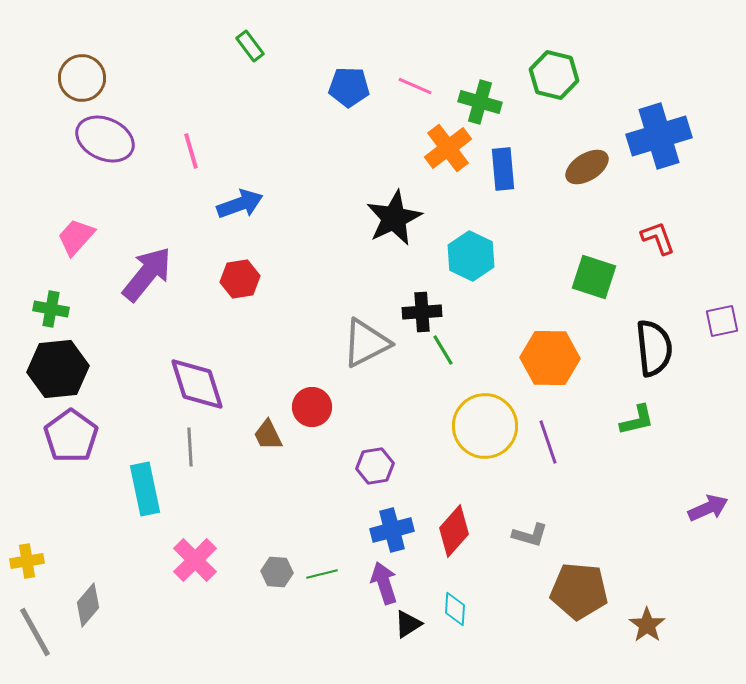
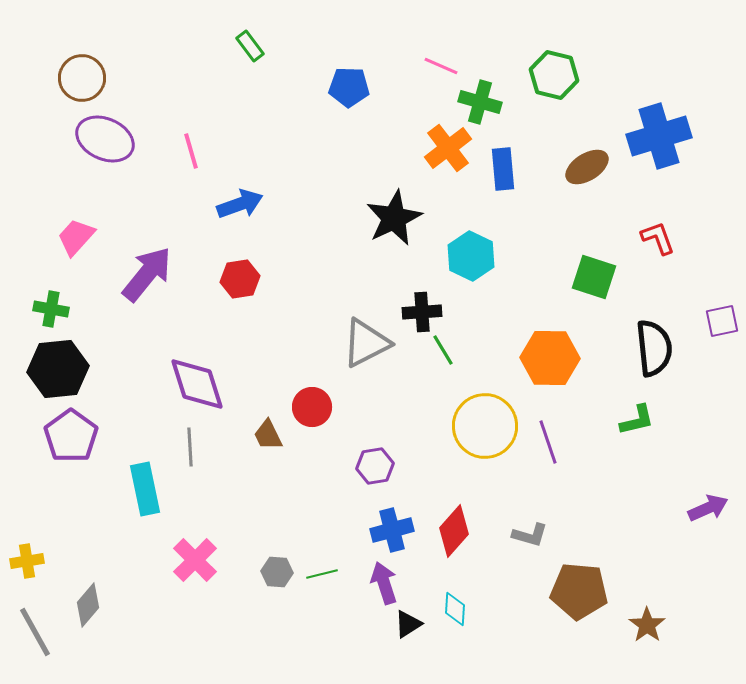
pink line at (415, 86): moved 26 px right, 20 px up
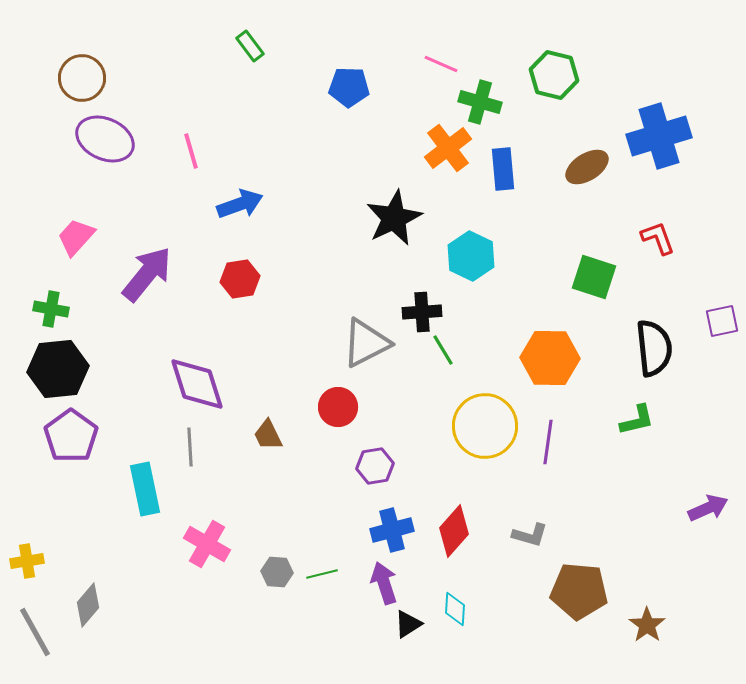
pink line at (441, 66): moved 2 px up
red circle at (312, 407): moved 26 px right
purple line at (548, 442): rotated 27 degrees clockwise
pink cross at (195, 560): moved 12 px right, 16 px up; rotated 15 degrees counterclockwise
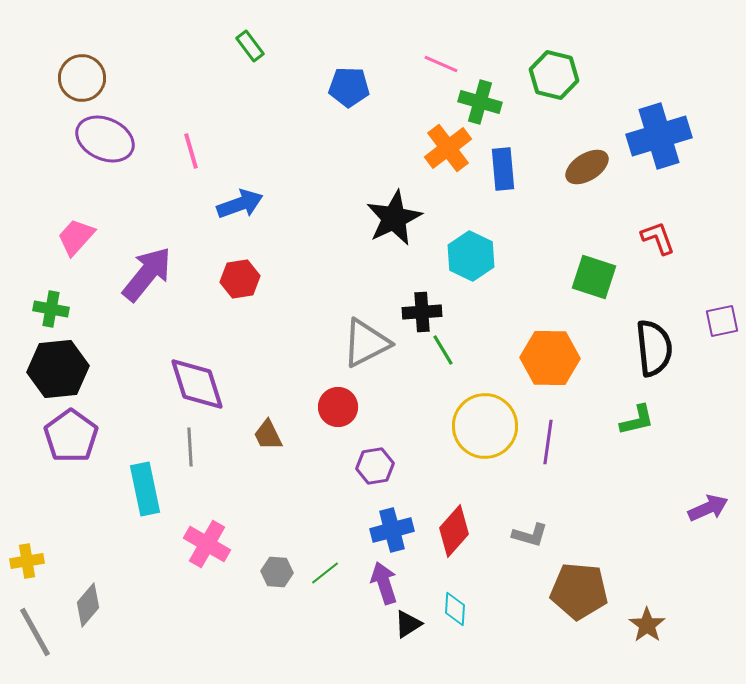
green line at (322, 574): moved 3 px right, 1 px up; rotated 24 degrees counterclockwise
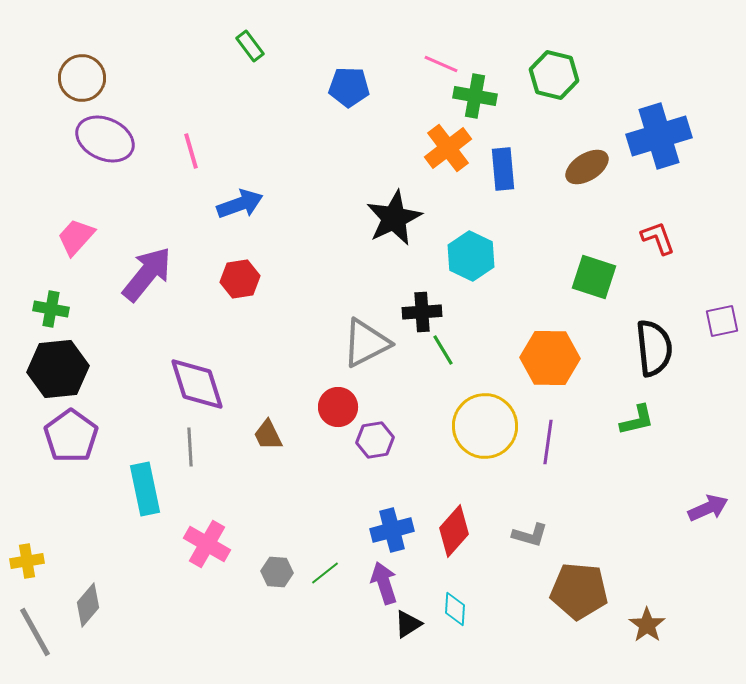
green cross at (480, 102): moved 5 px left, 6 px up; rotated 6 degrees counterclockwise
purple hexagon at (375, 466): moved 26 px up
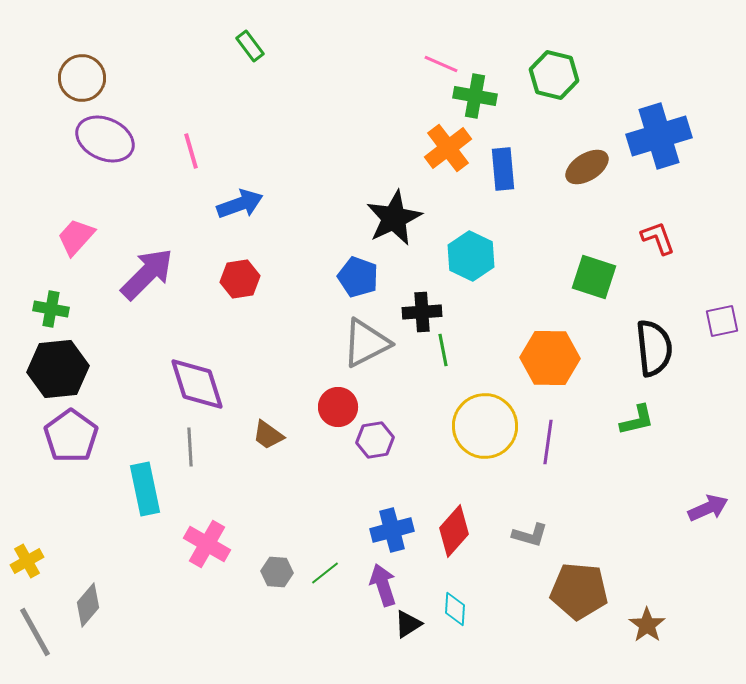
blue pentagon at (349, 87): moved 9 px right, 190 px down; rotated 18 degrees clockwise
purple arrow at (147, 274): rotated 6 degrees clockwise
green line at (443, 350): rotated 20 degrees clockwise
brown trapezoid at (268, 435): rotated 28 degrees counterclockwise
yellow cross at (27, 561): rotated 20 degrees counterclockwise
purple arrow at (384, 583): moved 1 px left, 2 px down
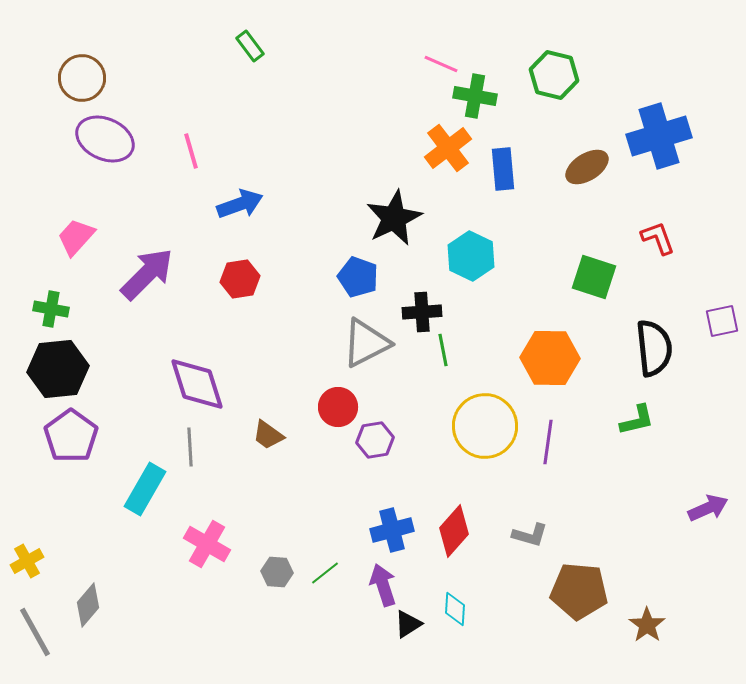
cyan rectangle at (145, 489): rotated 42 degrees clockwise
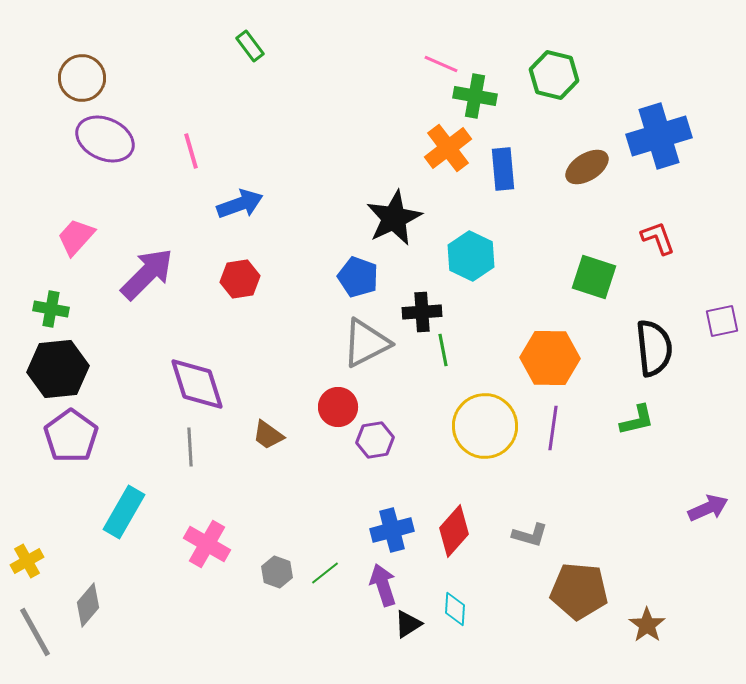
purple line at (548, 442): moved 5 px right, 14 px up
cyan rectangle at (145, 489): moved 21 px left, 23 px down
gray hexagon at (277, 572): rotated 16 degrees clockwise
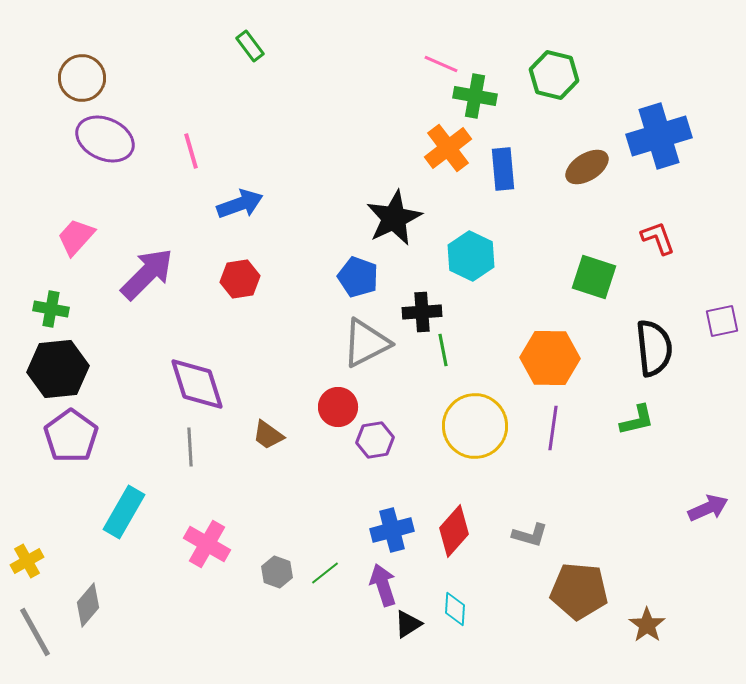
yellow circle at (485, 426): moved 10 px left
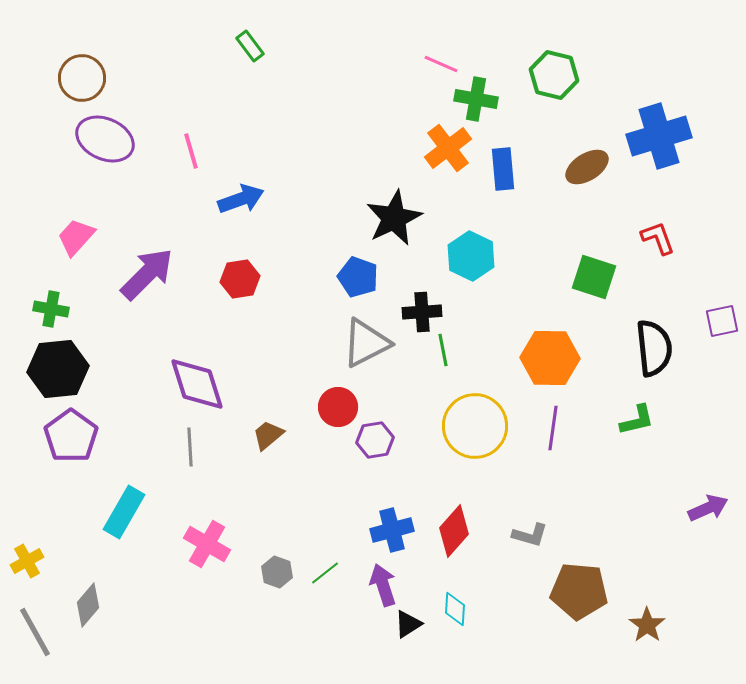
green cross at (475, 96): moved 1 px right, 3 px down
blue arrow at (240, 204): moved 1 px right, 5 px up
brown trapezoid at (268, 435): rotated 104 degrees clockwise
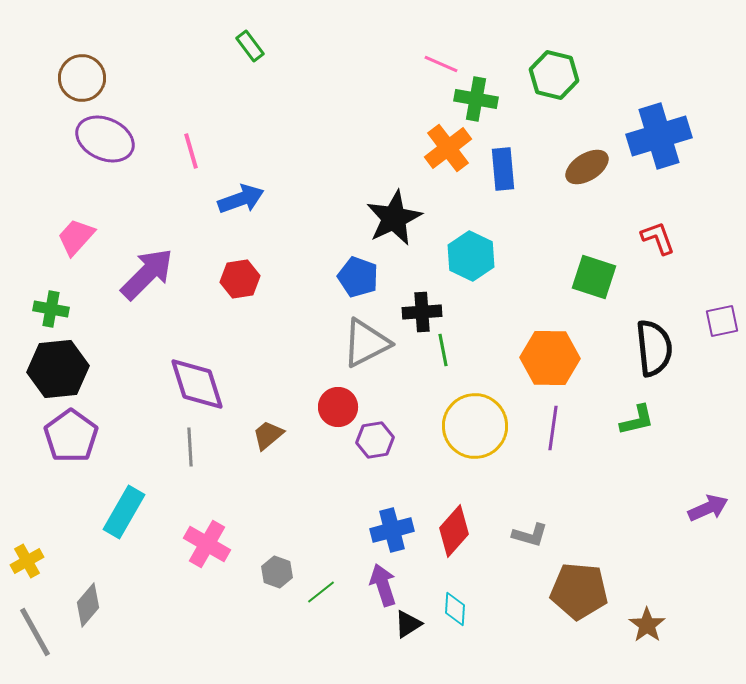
green line at (325, 573): moved 4 px left, 19 px down
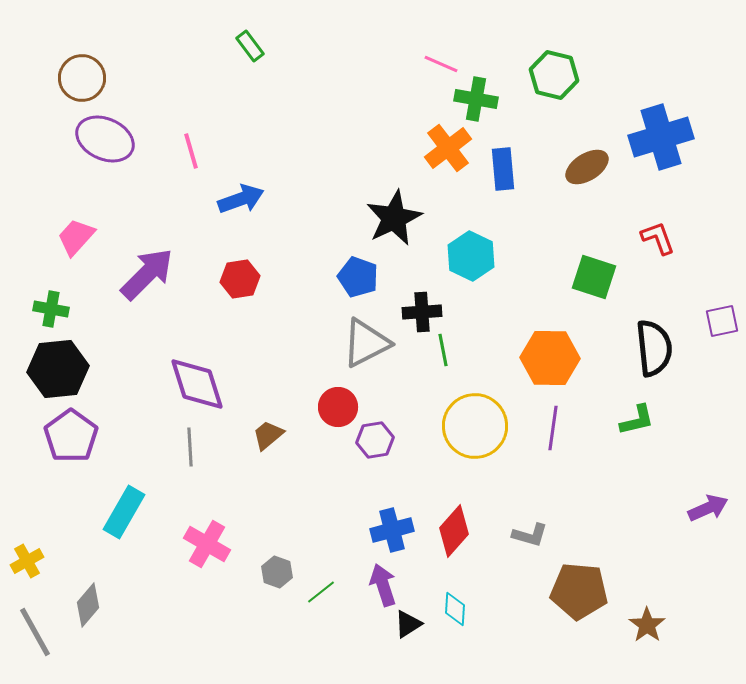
blue cross at (659, 136): moved 2 px right, 1 px down
